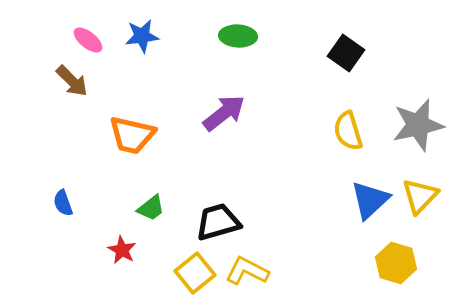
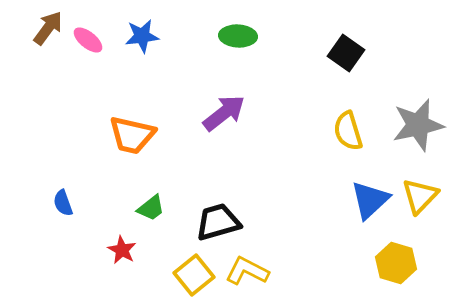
brown arrow: moved 24 px left, 53 px up; rotated 99 degrees counterclockwise
yellow square: moved 1 px left, 2 px down
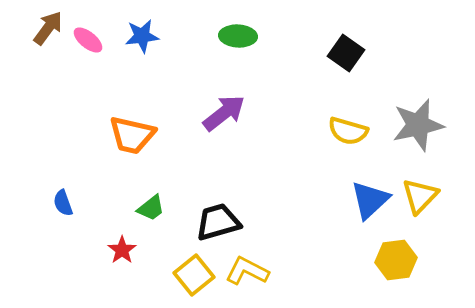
yellow semicircle: rotated 57 degrees counterclockwise
red star: rotated 8 degrees clockwise
yellow hexagon: moved 3 px up; rotated 24 degrees counterclockwise
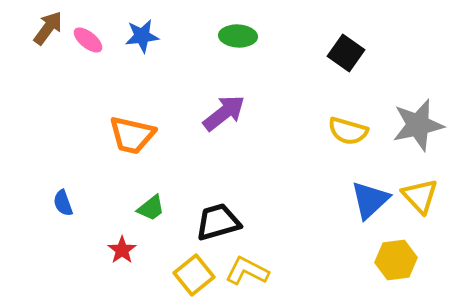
yellow triangle: rotated 27 degrees counterclockwise
